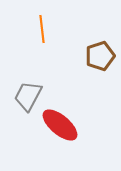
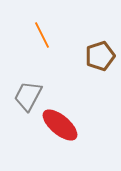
orange line: moved 6 px down; rotated 20 degrees counterclockwise
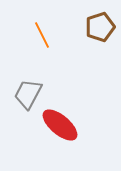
brown pentagon: moved 29 px up
gray trapezoid: moved 2 px up
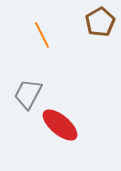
brown pentagon: moved 5 px up; rotated 12 degrees counterclockwise
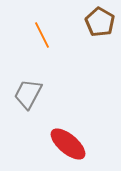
brown pentagon: rotated 12 degrees counterclockwise
red ellipse: moved 8 px right, 19 px down
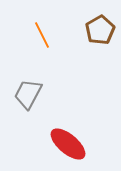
brown pentagon: moved 8 px down; rotated 12 degrees clockwise
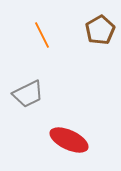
gray trapezoid: rotated 144 degrees counterclockwise
red ellipse: moved 1 px right, 4 px up; rotated 15 degrees counterclockwise
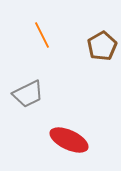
brown pentagon: moved 2 px right, 16 px down
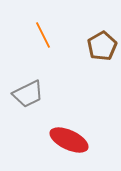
orange line: moved 1 px right
